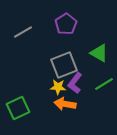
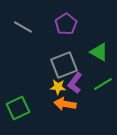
gray line: moved 5 px up; rotated 60 degrees clockwise
green triangle: moved 1 px up
green line: moved 1 px left
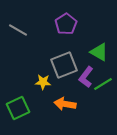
gray line: moved 5 px left, 3 px down
purple L-shape: moved 11 px right, 6 px up
yellow star: moved 15 px left, 5 px up
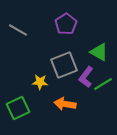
yellow star: moved 3 px left
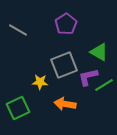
purple L-shape: moved 2 px right; rotated 40 degrees clockwise
green line: moved 1 px right, 1 px down
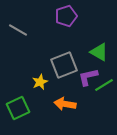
purple pentagon: moved 8 px up; rotated 15 degrees clockwise
yellow star: rotated 28 degrees counterclockwise
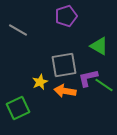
green triangle: moved 6 px up
gray square: rotated 12 degrees clockwise
purple L-shape: moved 1 px down
green line: rotated 66 degrees clockwise
orange arrow: moved 13 px up
